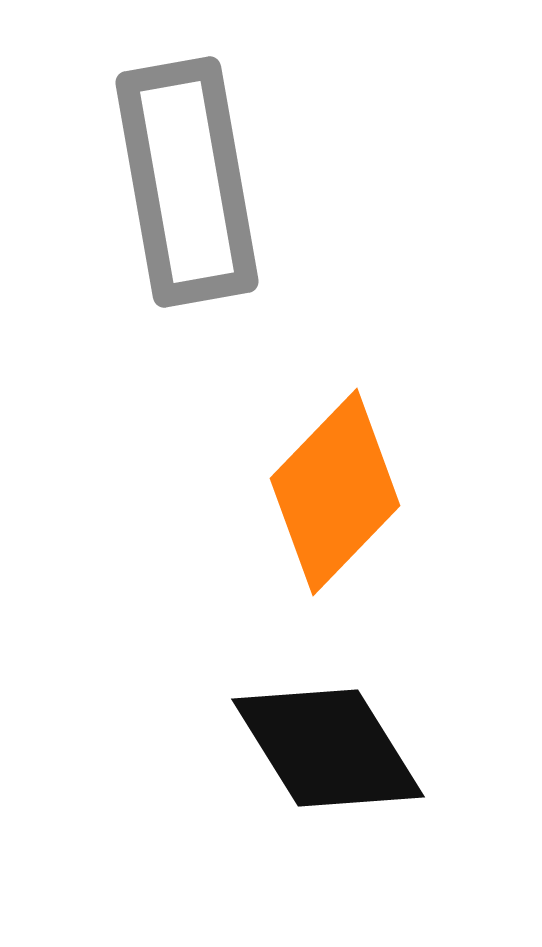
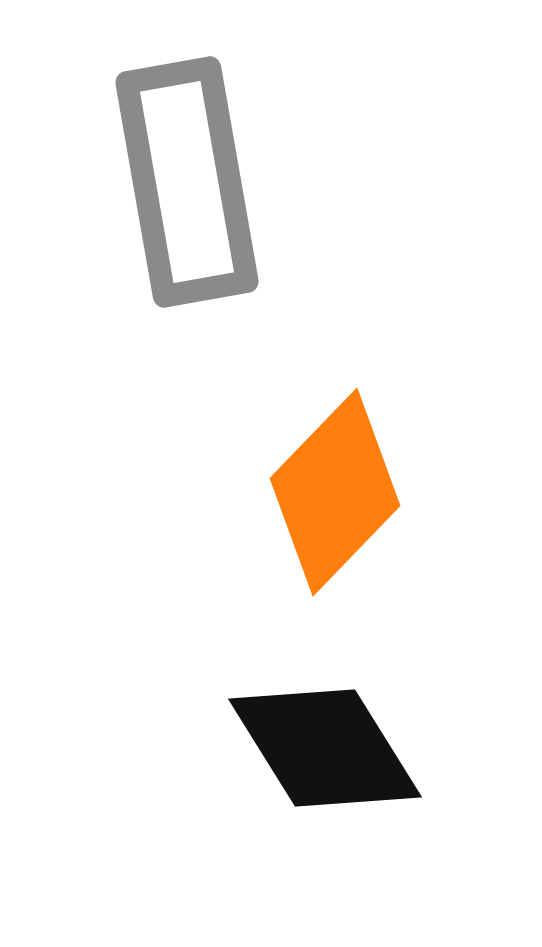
black diamond: moved 3 px left
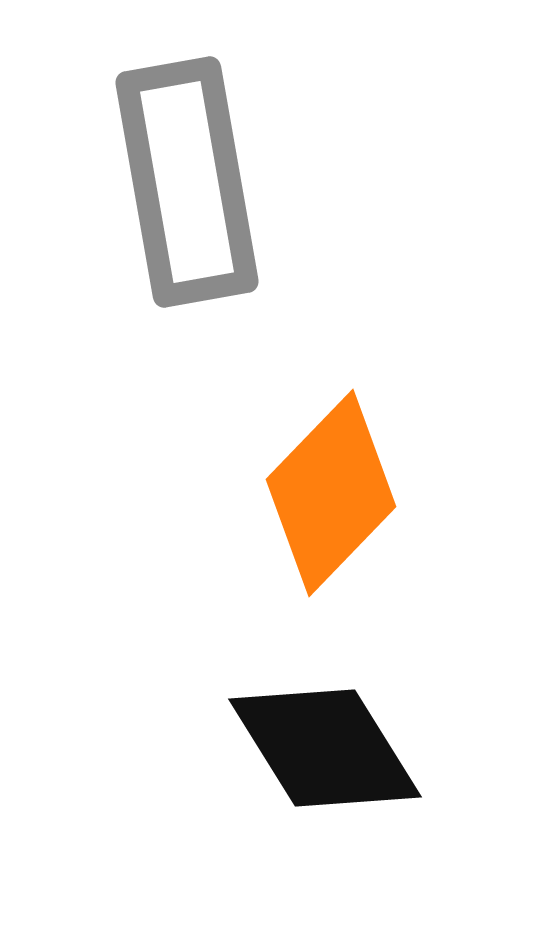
orange diamond: moved 4 px left, 1 px down
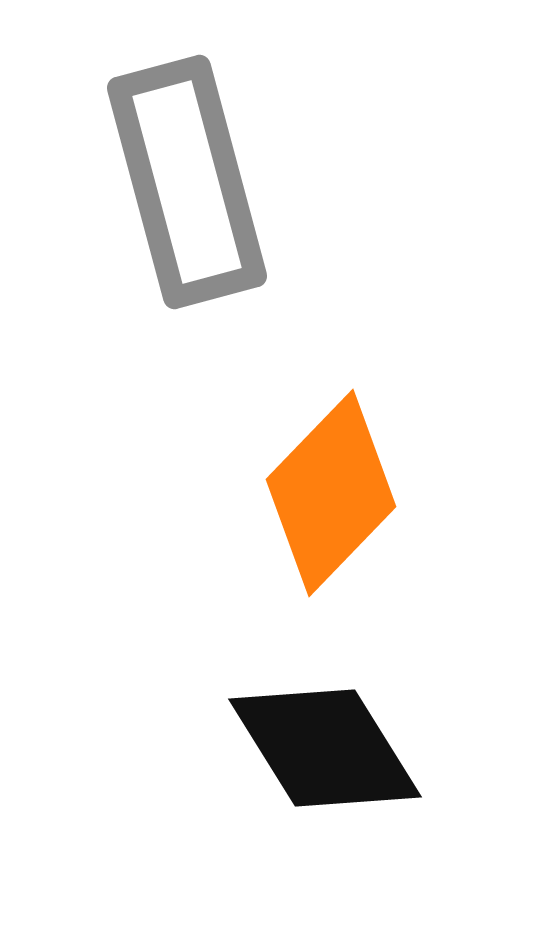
gray rectangle: rotated 5 degrees counterclockwise
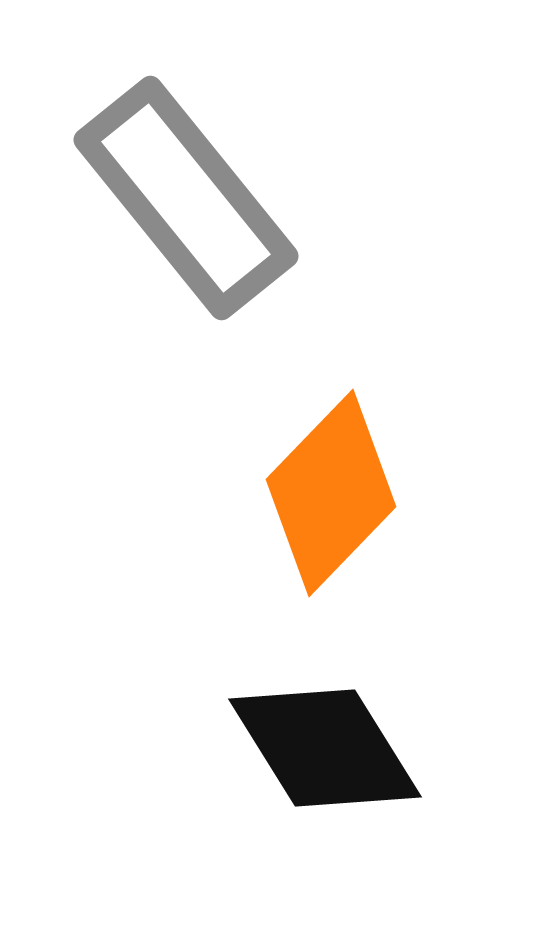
gray rectangle: moved 1 px left, 16 px down; rotated 24 degrees counterclockwise
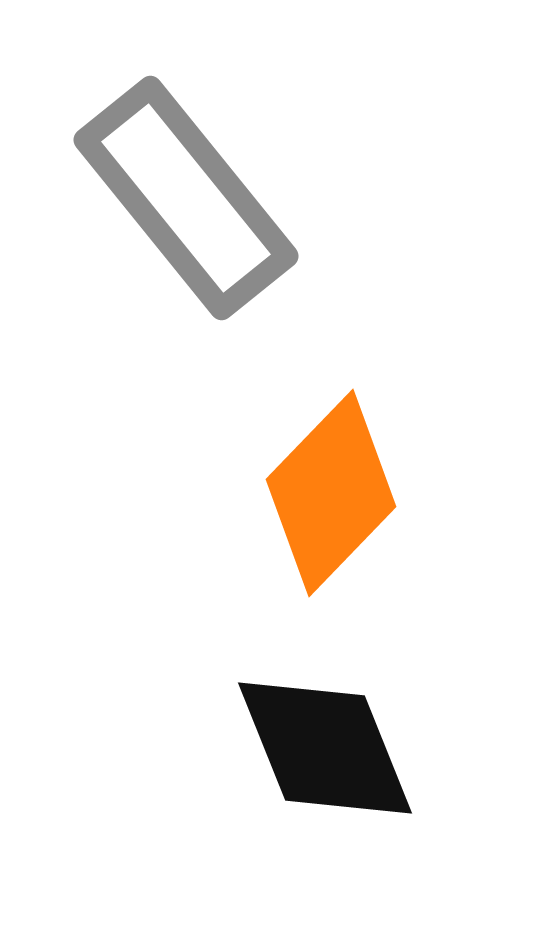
black diamond: rotated 10 degrees clockwise
